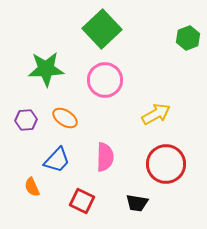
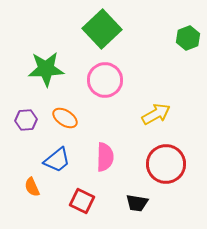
blue trapezoid: rotated 8 degrees clockwise
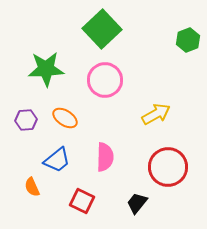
green hexagon: moved 2 px down
red circle: moved 2 px right, 3 px down
black trapezoid: rotated 120 degrees clockwise
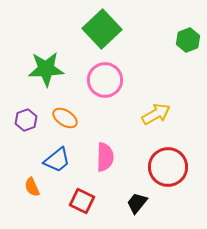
purple hexagon: rotated 15 degrees counterclockwise
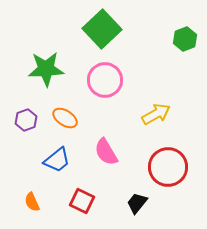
green hexagon: moved 3 px left, 1 px up
pink semicircle: moved 1 px right, 5 px up; rotated 148 degrees clockwise
orange semicircle: moved 15 px down
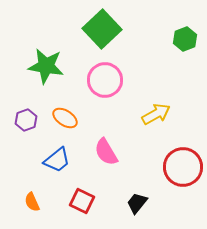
green star: moved 3 px up; rotated 12 degrees clockwise
red circle: moved 15 px right
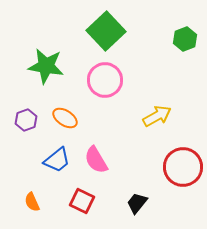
green square: moved 4 px right, 2 px down
yellow arrow: moved 1 px right, 2 px down
pink semicircle: moved 10 px left, 8 px down
